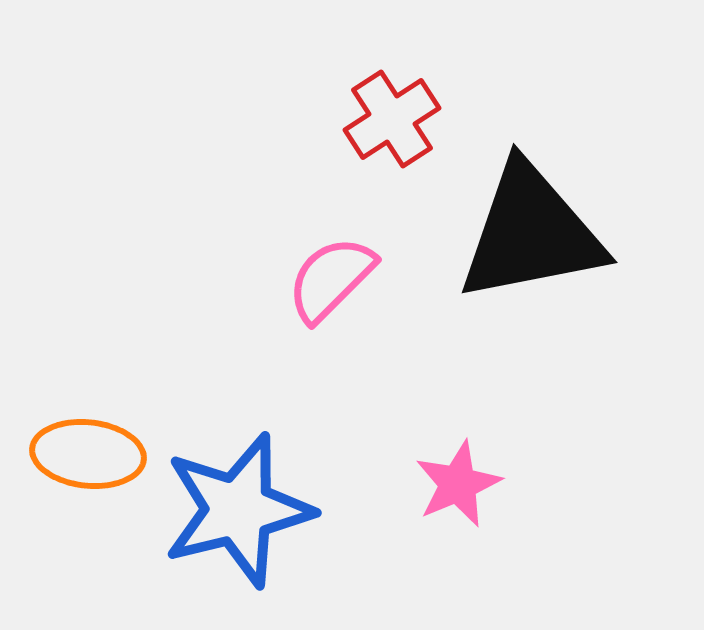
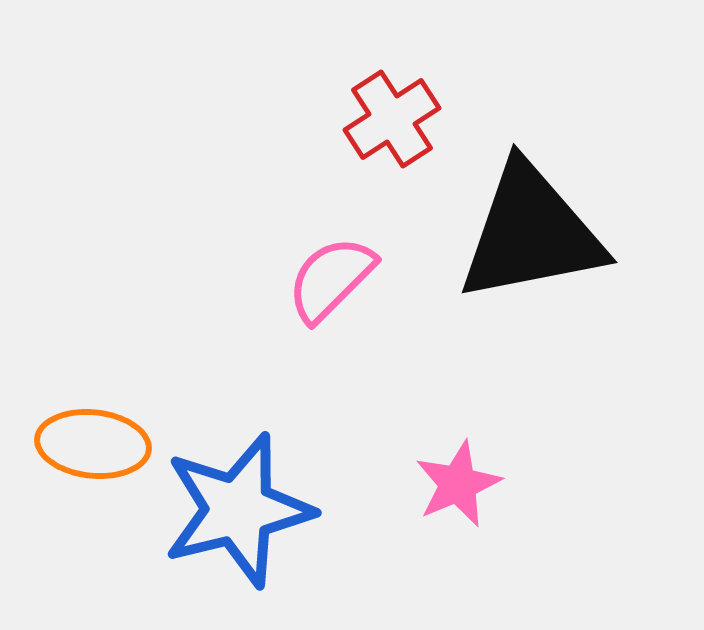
orange ellipse: moved 5 px right, 10 px up
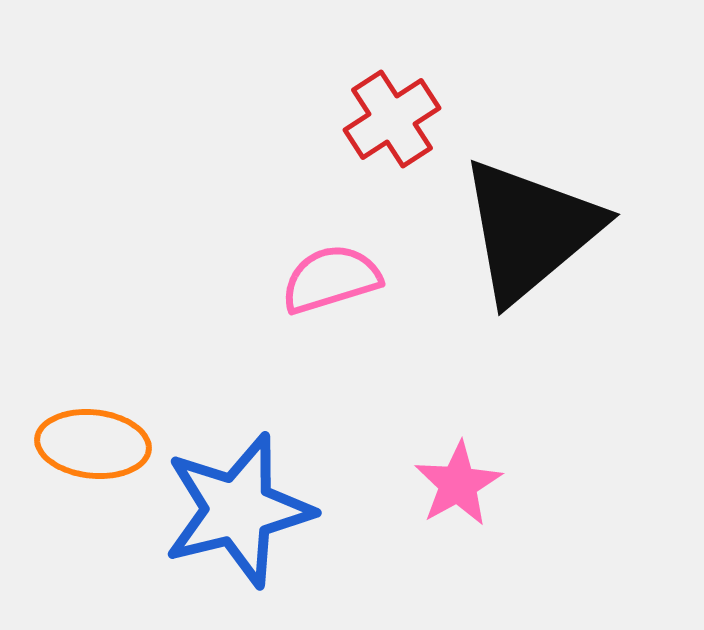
black triangle: moved 1 px left, 3 px up; rotated 29 degrees counterclockwise
pink semicircle: rotated 28 degrees clockwise
pink star: rotated 6 degrees counterclockwise
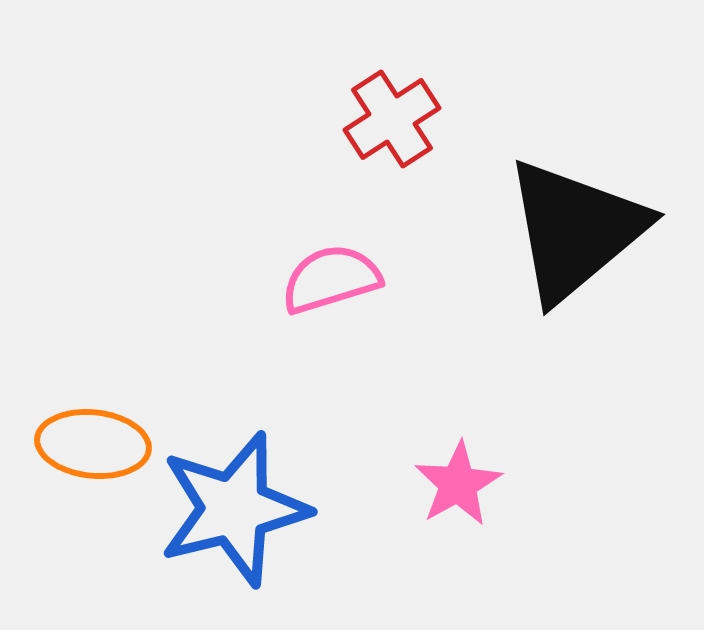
black triangle: moved 45 px right
blue star: moved 4 px left, 1 px up
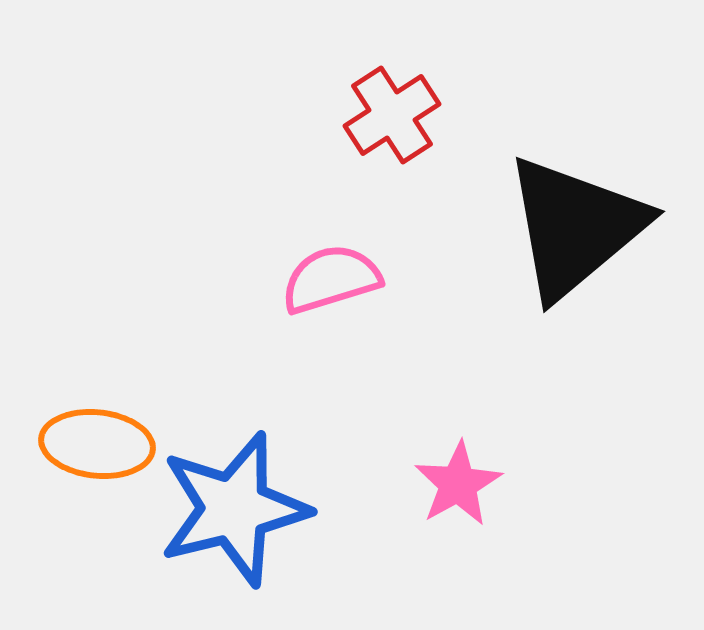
red cross: moved 4 px up
black triangle: moved 3 px up
orange ellipse: moved 4 px right
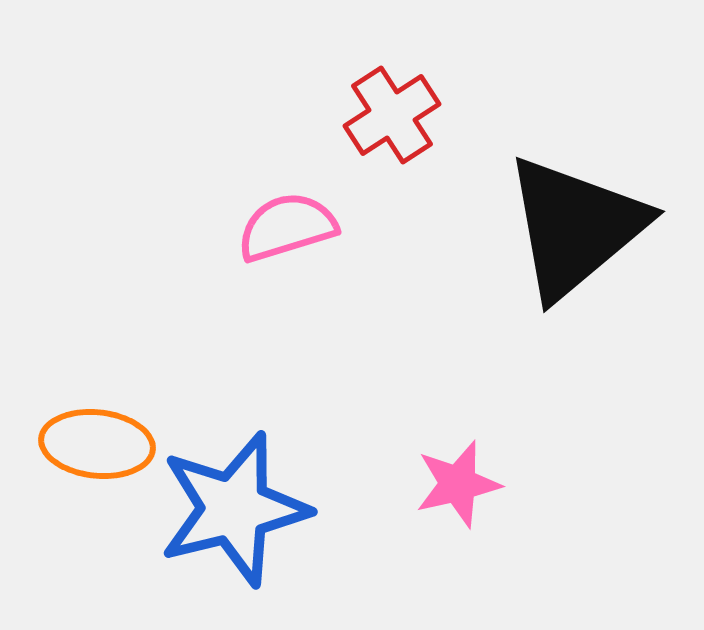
pink semicircle: moved 44 px left, 52 px up
pink star: rotated 16 degrees clockwise
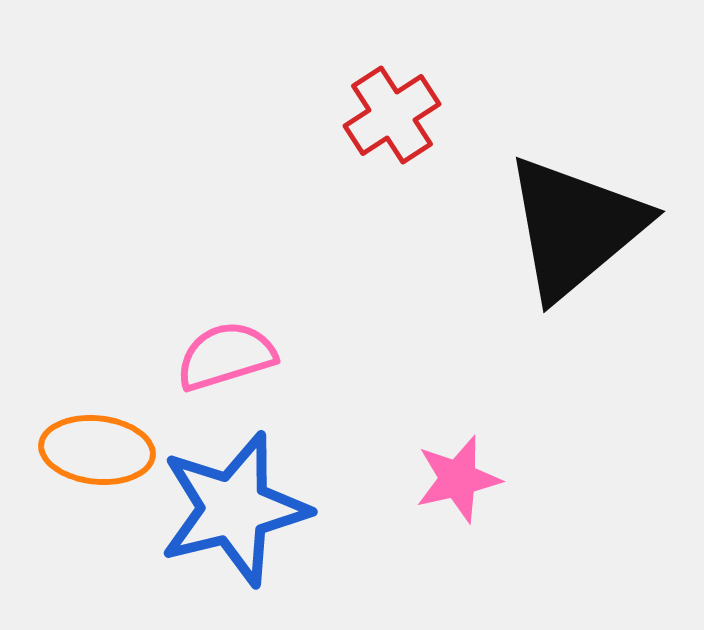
pink semicircle: moved 61 px left, 129 px down
orange ellipse: moved 6 px down
pink star: moved 5 px up
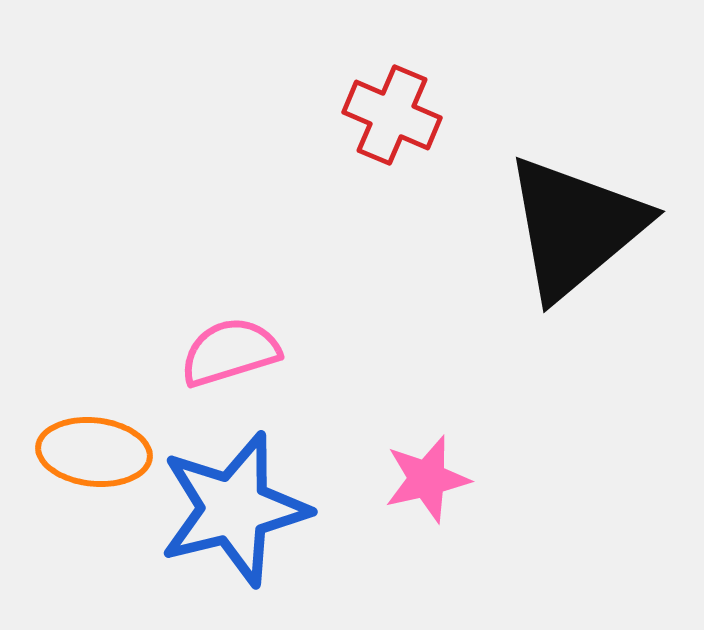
red cross: rotated 34 degrees counterclockwise
pink semicircle: moved 4 px right, 4 px up
orange ellipse: moved 3 px left, 2 px down
pink star: moved 31 px left
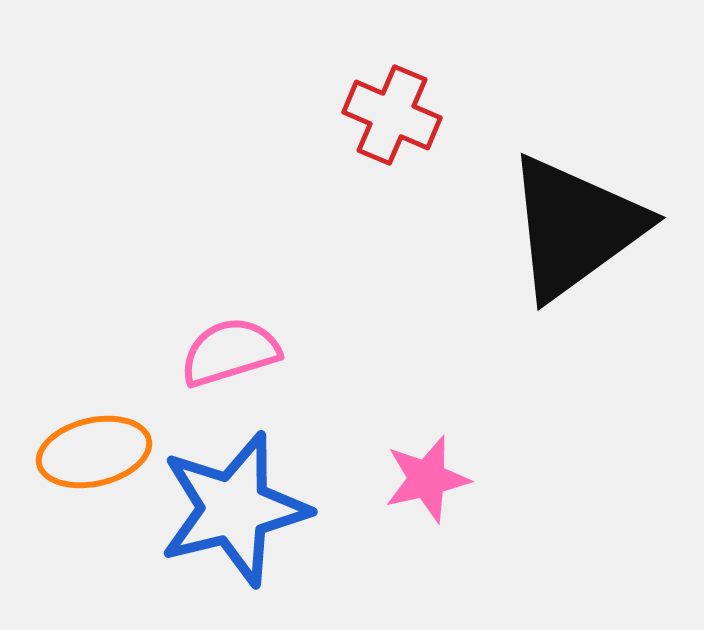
black triangle: rotated 4 degrees clockwise
orange ellipse: rotated 19 degrees counterclockwise
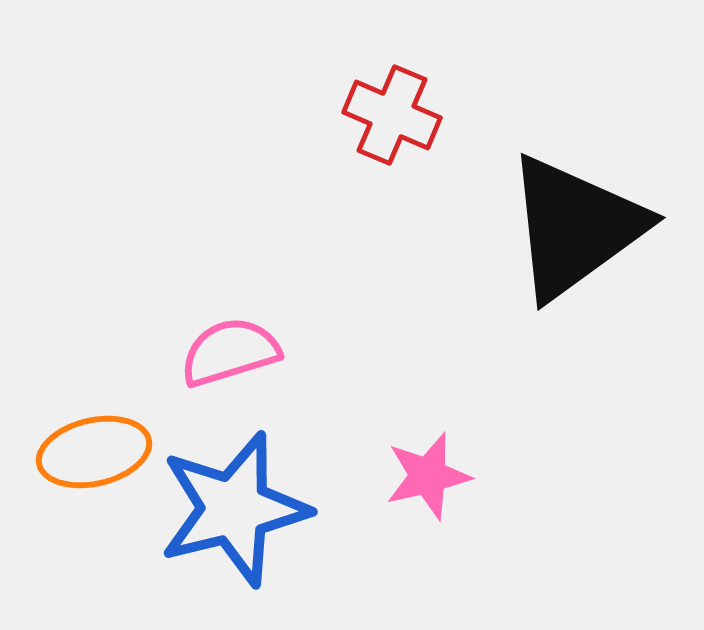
pink star: moved 1 px right, 3 px up
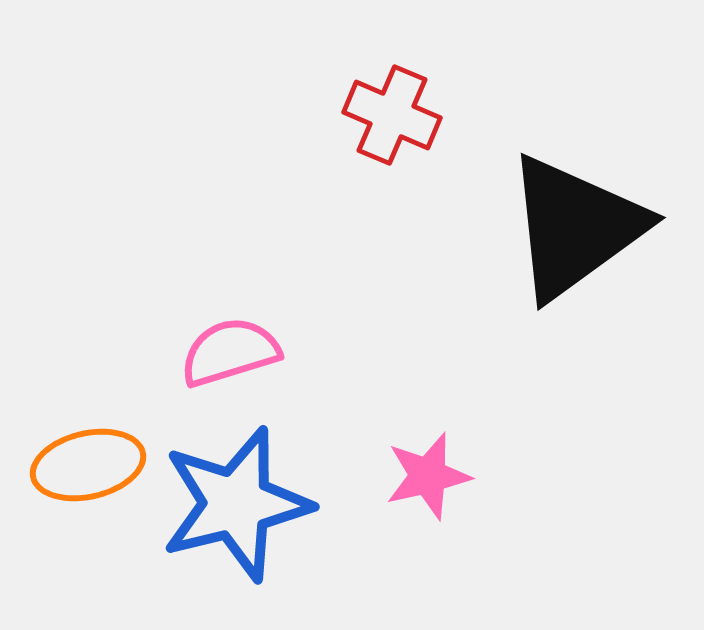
orange ellipse: moved 6 px left, 13 px down
blue star: moved 2 px right, 5 px up
